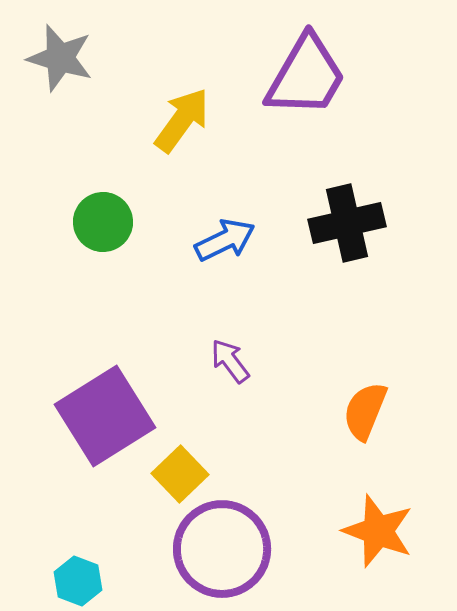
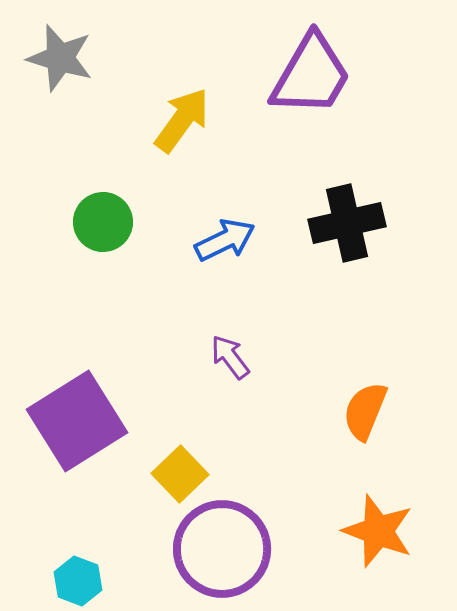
purple trapezoid: moved 5 px right, 1 px up
purple arrow: moved 4 px up
purple square: moved 28 px left, 5 px down
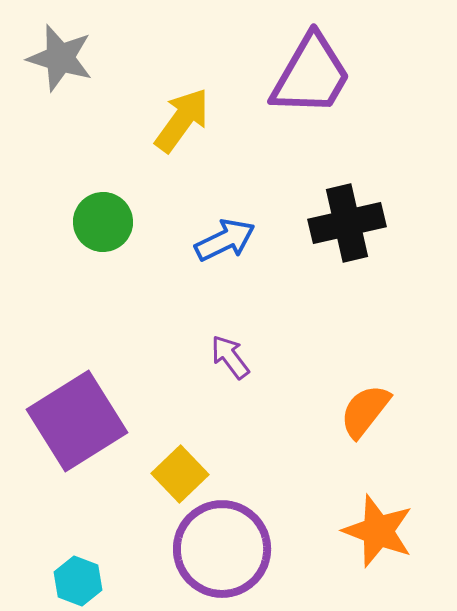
orange semicircle: rotated 16 degrees clockwise
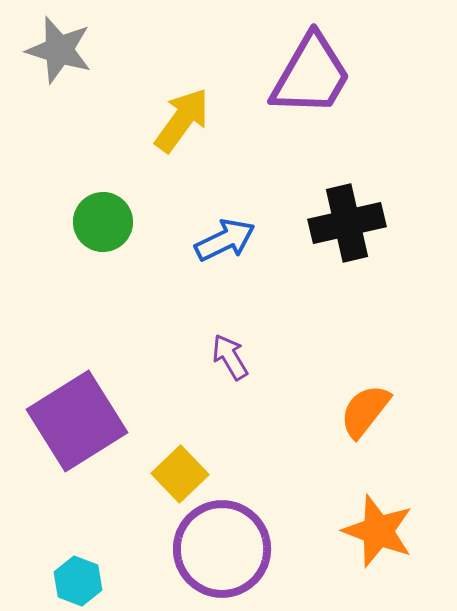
gray star: moved 1 px left, 8 px up
purple arrow: rotated 6 degrees clockwise
